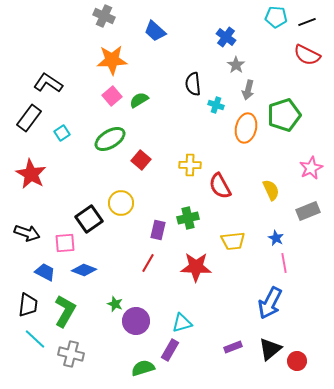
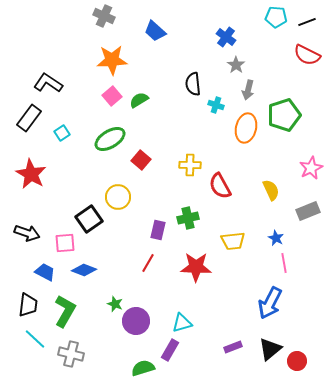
yellow circle at (121, 203): moved 3 px left, 6 px up
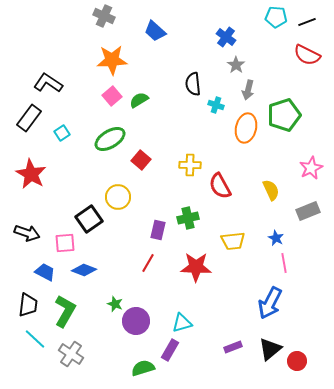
gray cross at (71, 354): rotated 20 degrees clockwise
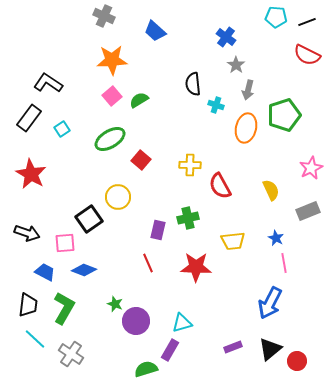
cyan square at (62, 133): moved 4 px up
red line at (148, 263): rotated 54 degrees counterclockwise
green L-shape at (65, 311): moved 1 px left, 3 px up
green semicircle at (143, 368): moved 3 px right, 1 px down
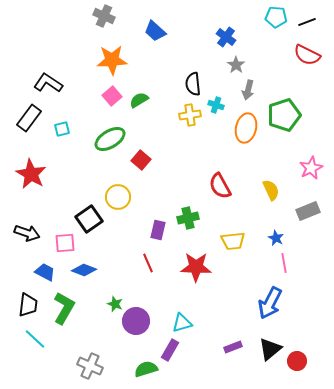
cyan square at (62, 129): rotated 21 degrees clockwise
yellow cross at (190, 165): moved 50 px up; rotated 10 degrees counterclockwise
gray cross at (71, 354): moved 19 px right, 12 px down; rotated 10 degrees counterclockwise
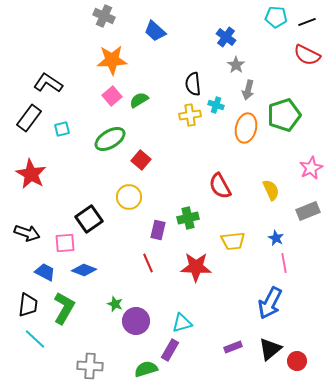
yellow circle at (118, 197): moved 11 px right
gray cross at (90, 366): rotated 20 degrees counterclockwise
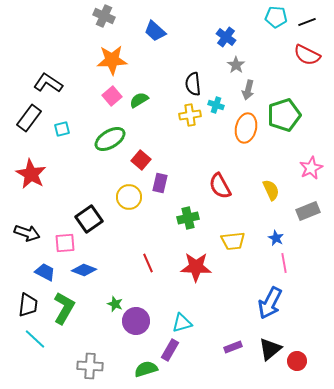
purple rectangle at (158, 230): moved 2 px right, 47 px up
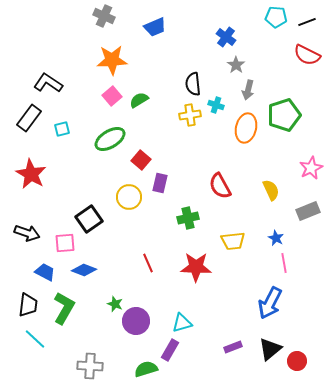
blue trapezoid at (155, 31): moved 4 px up; rotated 65 degrees counterclockwise
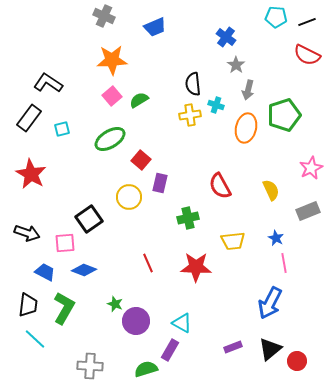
cyan triangle at (182, 323): rotated 45 degrees clockwise
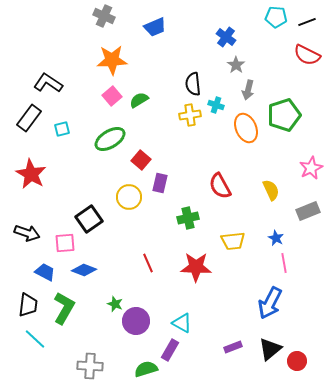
orange ellipse at (246, 128): rotated 36 degrees counterclockwise
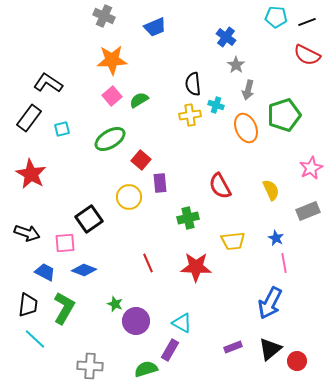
purple rectangle at (160, 183): rotated 18 degrees counterclockwise
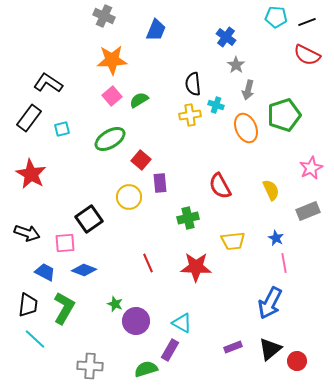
blue trapezoid at (155, 27): moved 1 px right, 3 px down; rotated 45 degrees counterclockwise
